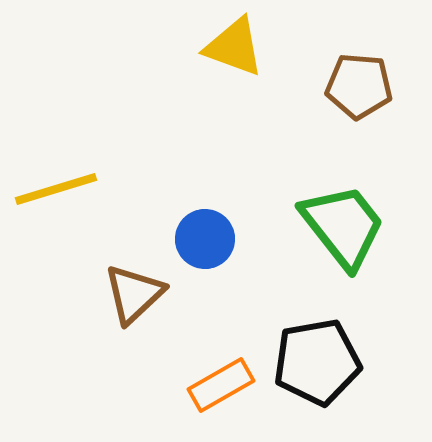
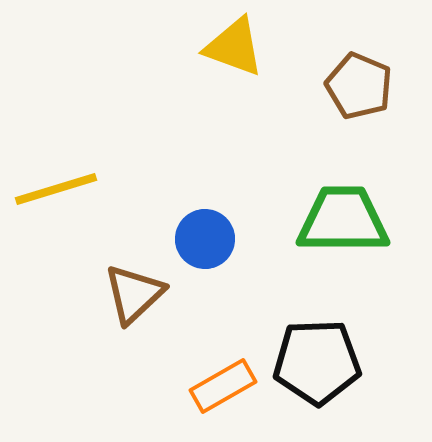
brown pentagon: rotated 18 degrees clockwise
green trapezoid: moved 6 px up; rotated 52 degrees counterclockwise
black pentagon: rotated 8 degrees clockwise
orange rectangle: moved 2 px right, 1 px down
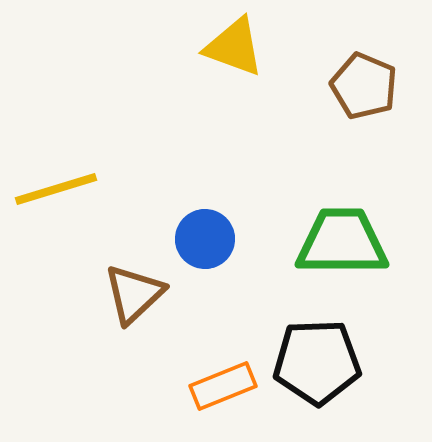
brown pentagon: moved 5 px right
green trapezoid: moved 1 px left, 22 px down
orange rectangle: rotated 8 degrees clockwise
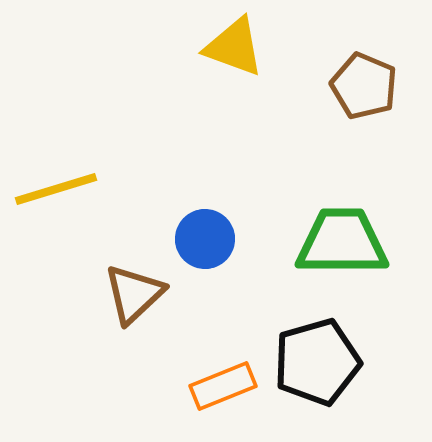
black pentagon: rotated 14 degrees counterclockwise
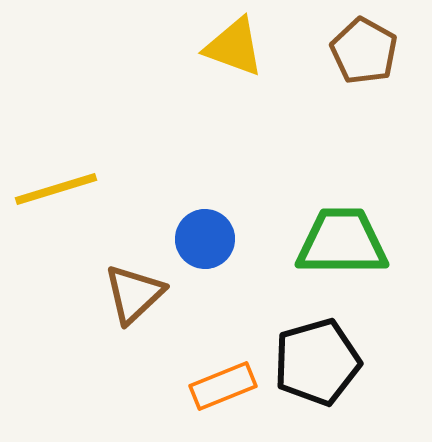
brown pentagon: moved 35 px up; rotated 6 degrees clockwise
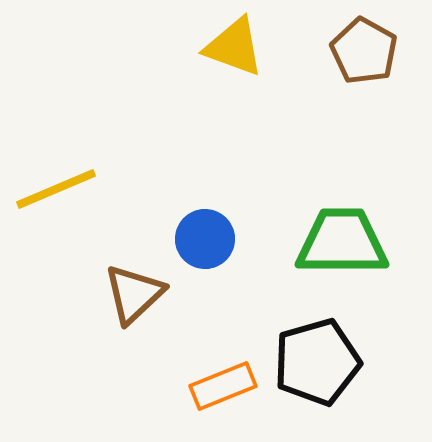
yellow line: rotated 6 degrees counterclockwise
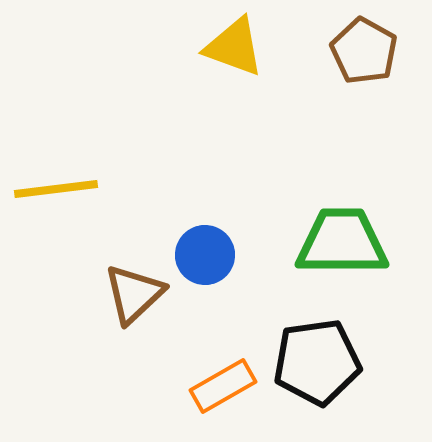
yellow line: rotated 16 degrees clockwise
blue circle: moved 16 px down
black pentagon: rotated 8 degrees clockwise
orange rectangle: rotated 8 degrees counterclockwise
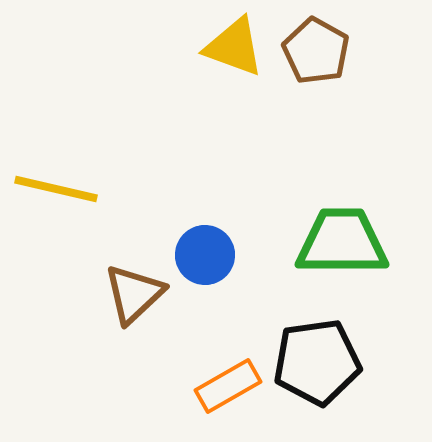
brown pentagon: moved 48 px left
yellow line: rotated 20 degrees clockwise
orange rectangle: moved 5 px right
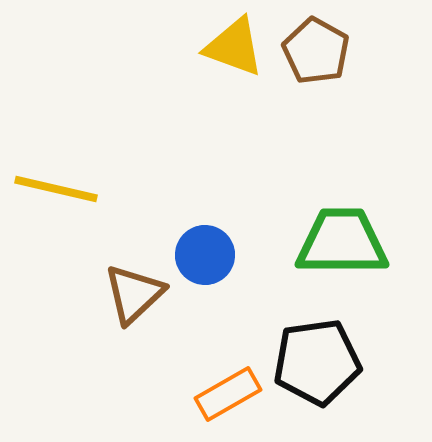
orange rectangle: moved 8 px down
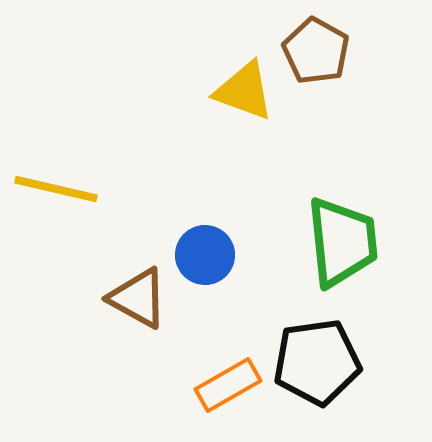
yellow triangle: moved 10 px right, 44 px down
green trapezoid: rotated 84 degrees clockwise
brown triangle: moved 4 px right, 4 px down; rotated 48 degrees counterclockwise
orange rectangle: moved 9 px up
